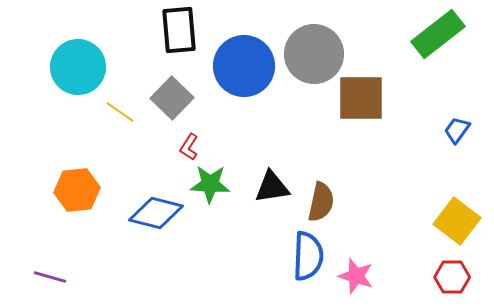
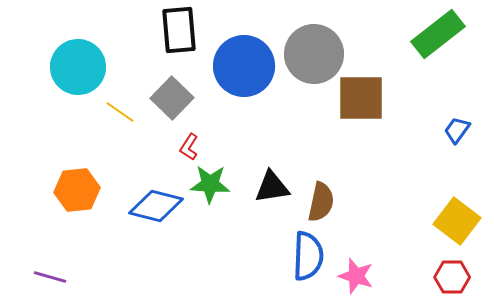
blue diamond: moved 7 px up
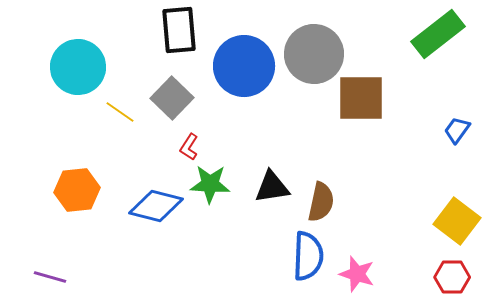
pink star: moved 1 px right, 2 px up
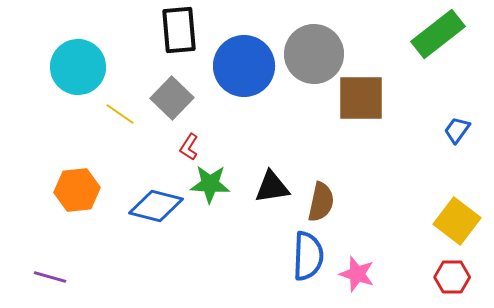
yellow line: moved 2 px down
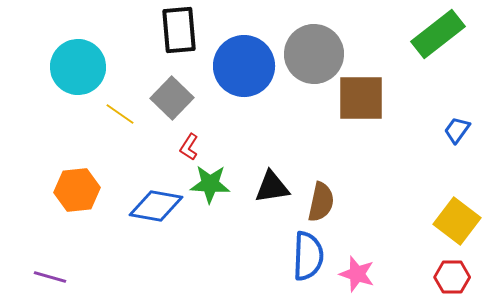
blue diamond: rotated 4 degrees counterclockwise
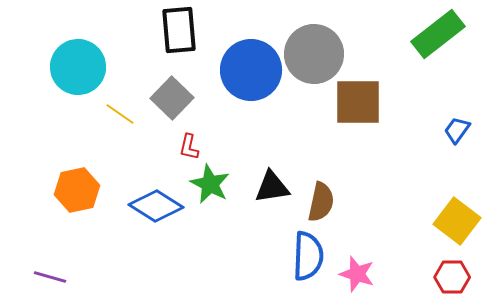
blue circle: moved 7 px right, 4 px down
brown square: moved 3 px left, 4 px down
red L-shape: rotated 20 degrees counterclockwise
green star: rotated 24 degrees clockwise
orange hexagon: rotated 6 degrees counterclockwise
blue diamond: rotated 22 degrees clockwise
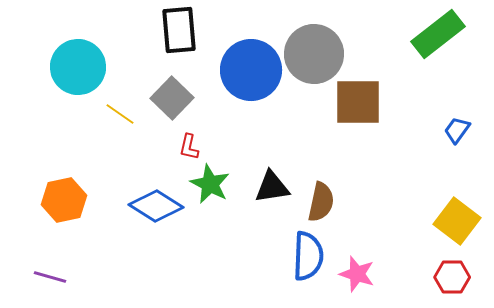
orange hexagon: moved 13 px left, 10 px down
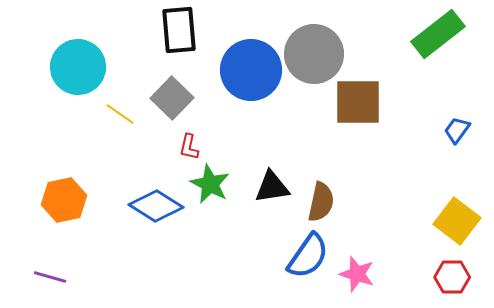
blue semicircle: rotated 33 degrees clockwise
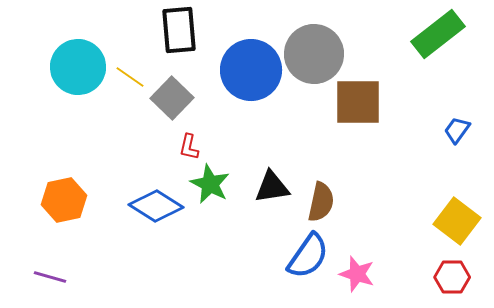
yellow line: moved 10 px right, 37 px up
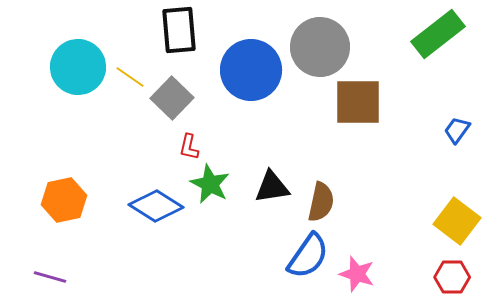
gray circle: moved 6 px right, 7 px up
